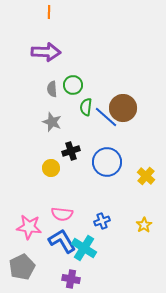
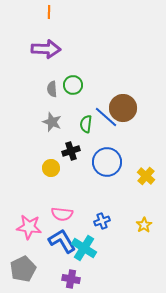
purple arrow: moved 3 px up
green semicircle: moved 17 px down
gray pentagon: moved 1 px right, 2 px down
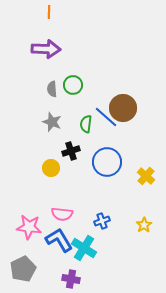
blue L-shape: moved 3 px left, 1 px up
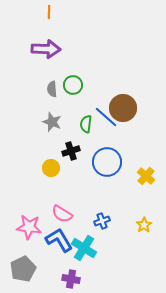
pink semicircle: rotated 25 degrees clockwise
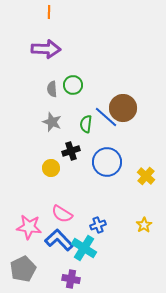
blue cross: moved 4 px left, 4 px down
blue L-shape: rotated 12 degrees counterclockwise
